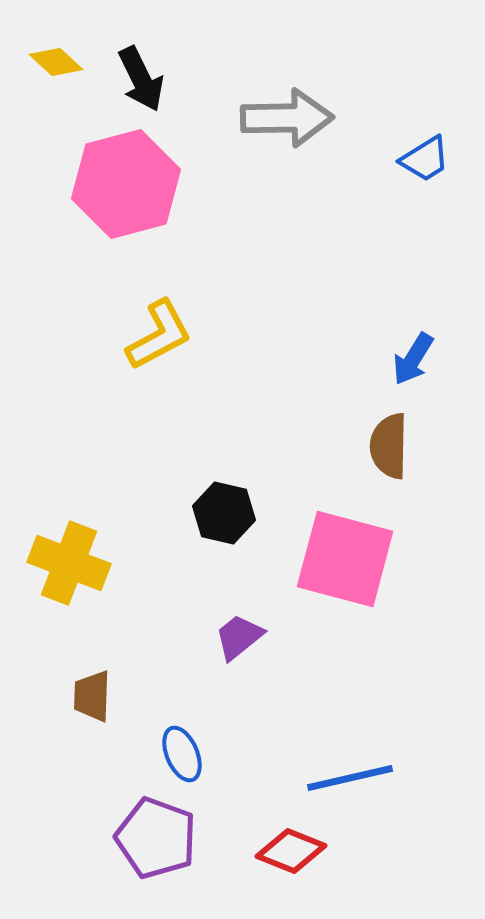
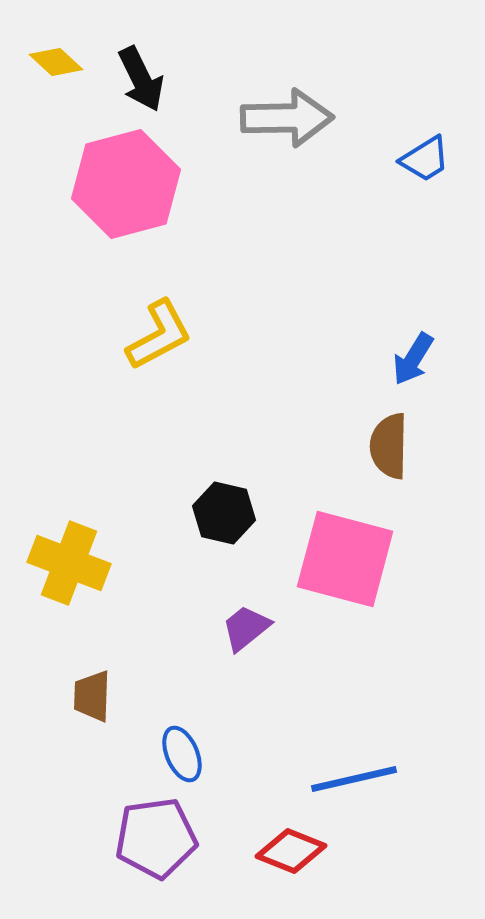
purple trapezoid: moved 7 px right, 9 px up
blue line: moved 4 px right, 1 px down
purple pentagon: rotated 28 degrees counterclockwise
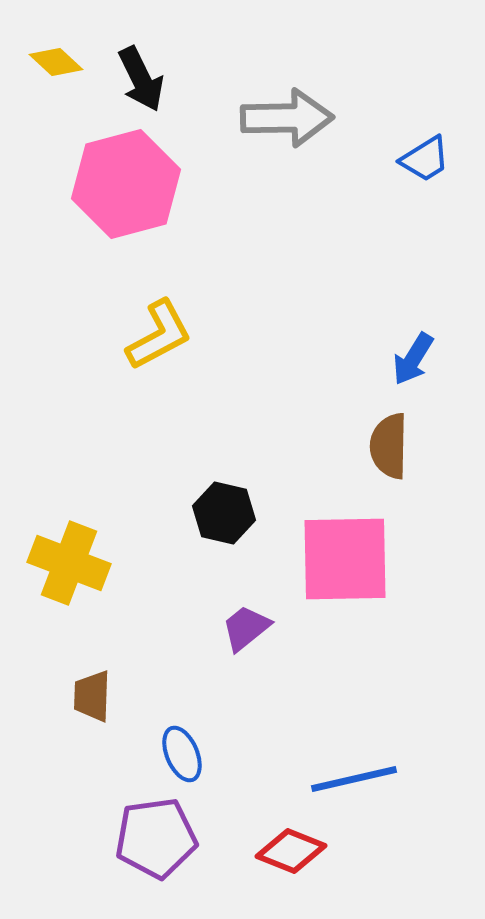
pink square: rotated 16 degrees counterclockwise
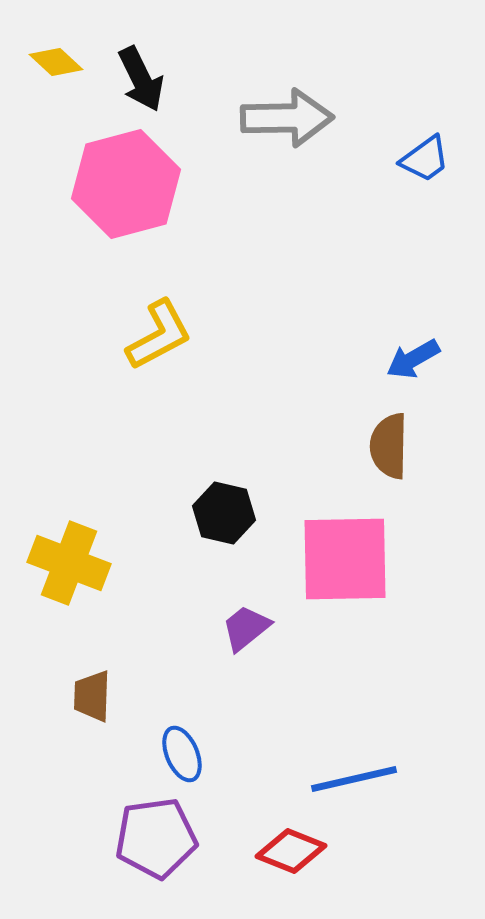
blue trapezoid: rotated 4 degrees counterclockwise
blue arrow: rotated 28 degrees clockwise
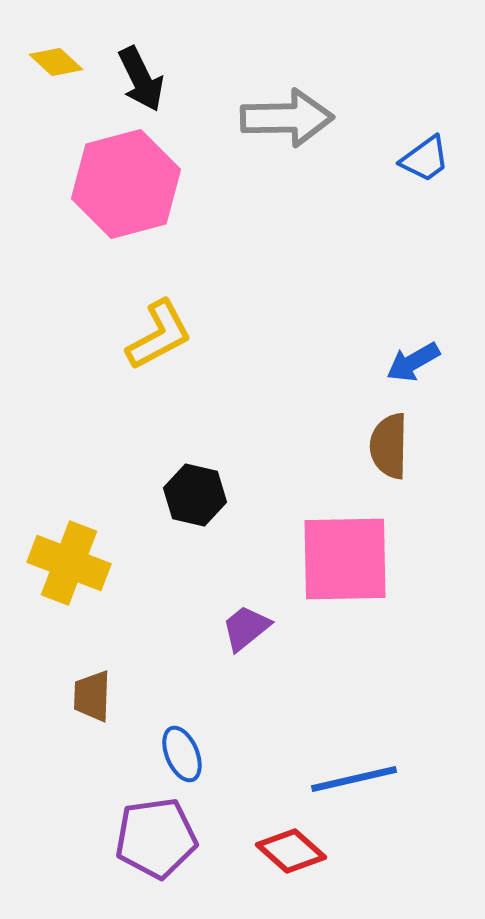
blue arrow: moved 3 px down
black hexagon: moved 29 px left, 18 px up
red diamond: rotated 20 degrees clockwise
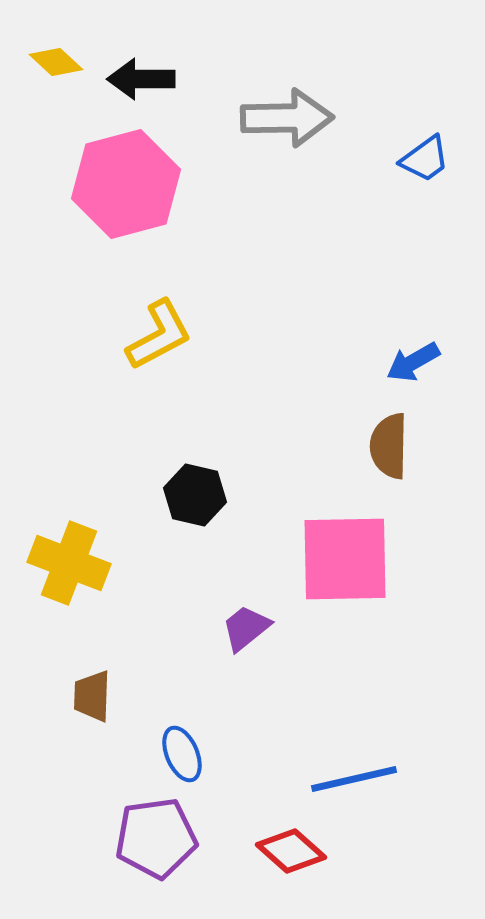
black arrow: rotated 116 degrees clockwise
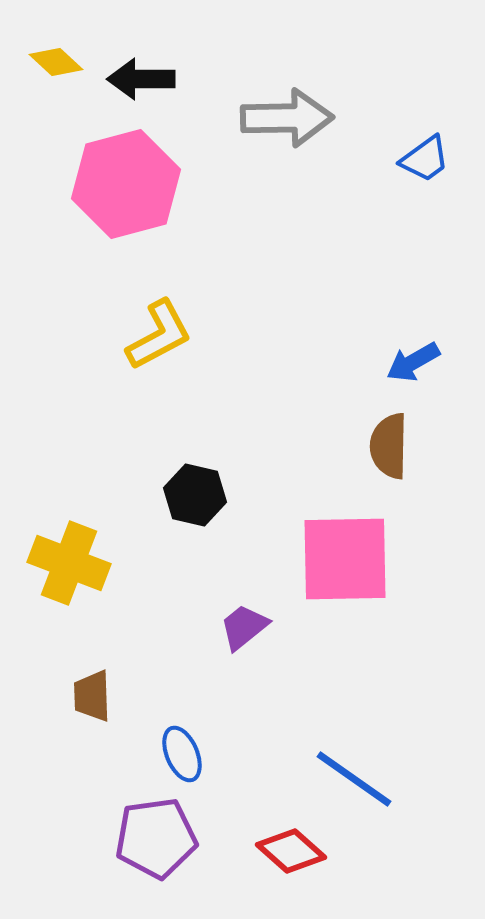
purple trapezoid: moved 2 px left, 1 px up
brown trapezoid: rotated 4 degrees counterclockwise
blue line: rotated 48 degrees clockwise
